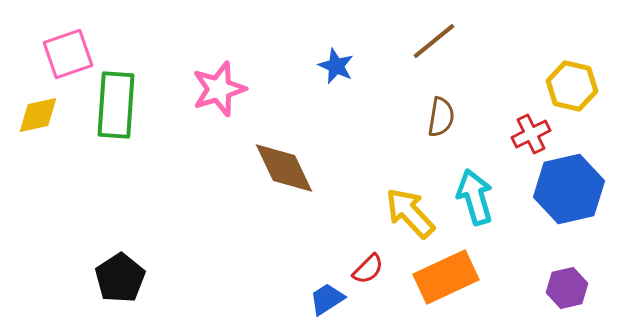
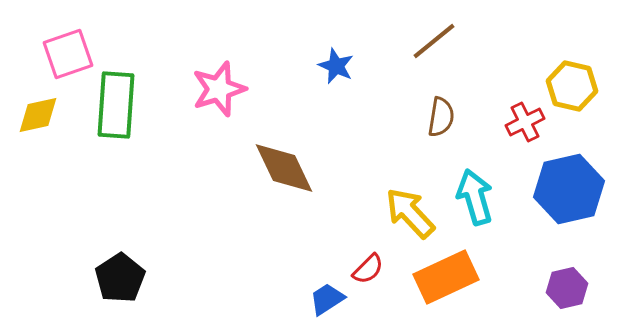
red cross: moved 6 px left, 12 px up
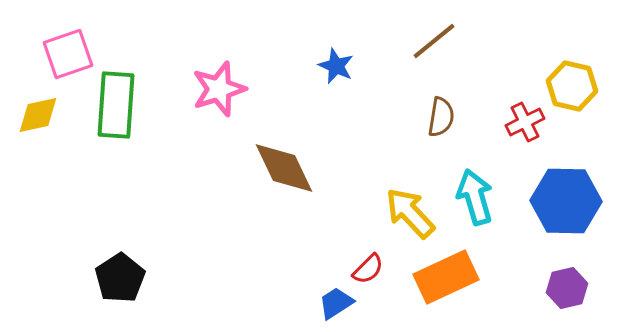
blue hexagon: moved 3 px left, 12 px down; rotated 14 degrees clockwise
blue trapezoid: moved 9 px right, 4 px down
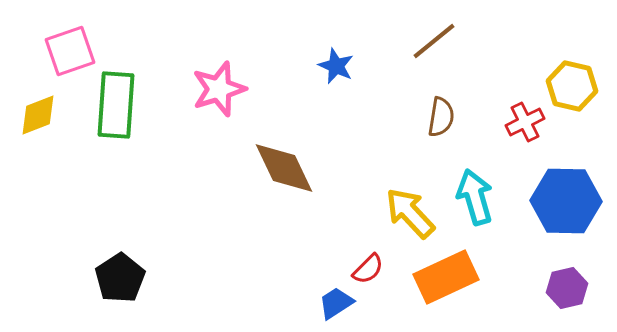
pink square: moved 2 px right, 3 px up
yellow diamond: rotated 9 degrees counterclockwise
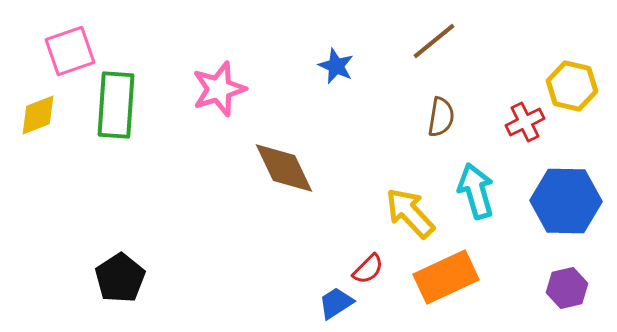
cyan arrow: moved 1 px right, 6 px up
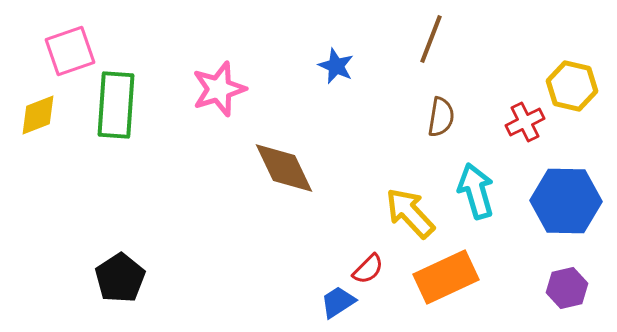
brown line: moved 3 px left, 2 px up; rotated 30 degrees counterclockwise
blue trapezoid: moved 2 px right, 1 px up
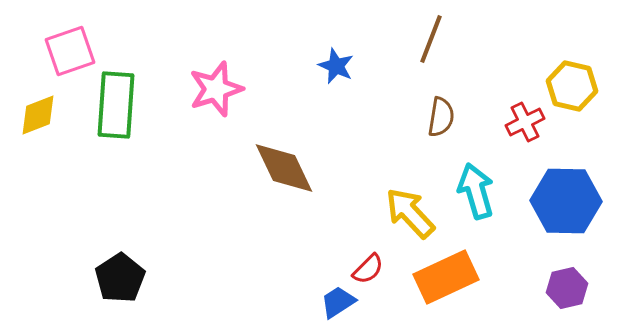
pink star: moved 3 px left
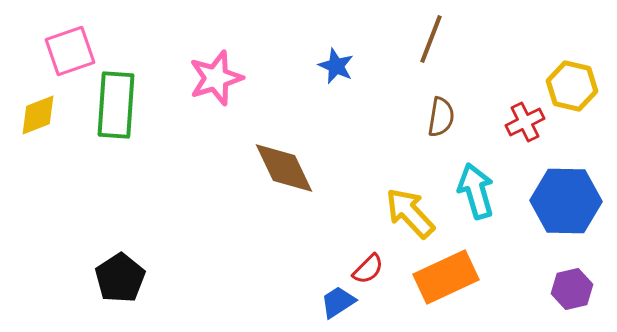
pink star: moved 11 px up
purple hexagon: moved 5 px right, 1 px down
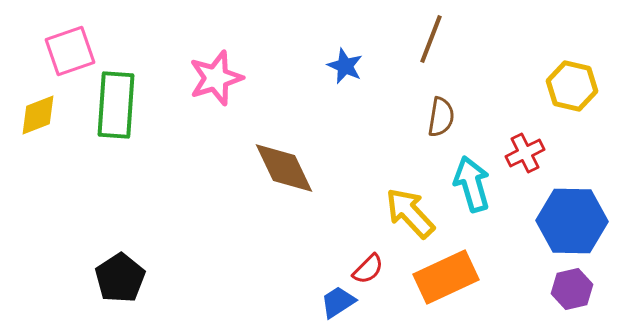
blue star: moved 9 px right
red cross: moved 31 px down
cyan arrow: moved 4 px left, 7 px up
blue hexagon: moved 6 px right, 20 px down
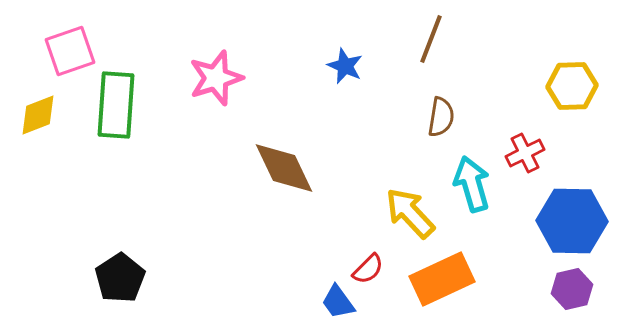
yellow hexagon: rotated 15 degrees counterclockwise
orange rectangle: moved 4 px left, 2 px down
blue trapezoid: rotated 93 degrees counterclockwise
